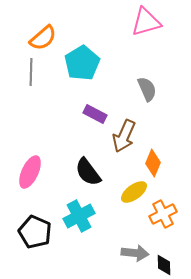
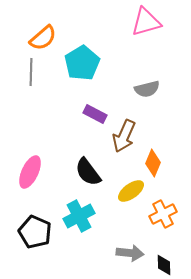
gray semicircle: rotated 100 degrees clockwise
yellow ellipse: moved 3 px left, 1 px up
gray arrow: moved 5 px left
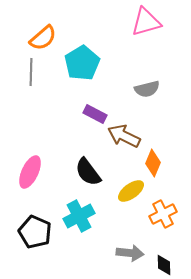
brown arrow: rotated 92 degrees clockwise
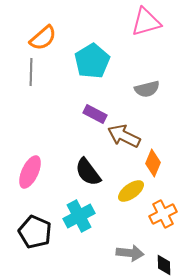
cyan pentagon: moved 10 px right, 2 px up
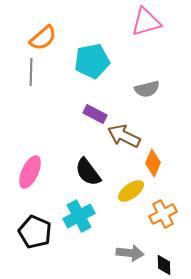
cyan pentagon: rotated 20 degrees clockwise
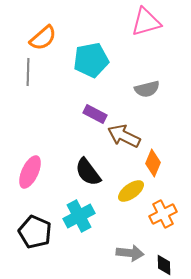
cyan pentagon: moved 1 px left, 1 px up
gray line: moved 3 px left
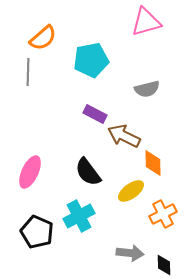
orange diamond: rotated 24 degrees counterclockwise
black pentagon: moved 2 px right
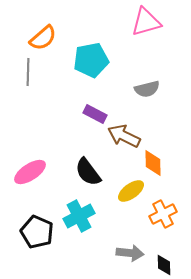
pink ellipse: rotated 32 degrees clockwise
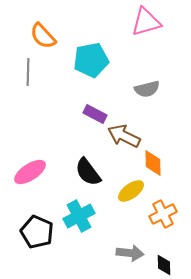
orange semicircle: moved 2 px up; rotated 88 degrees clockwise
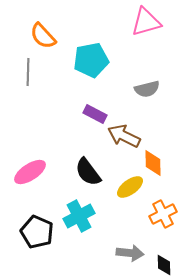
yellow ellipse: moved 1 px left, 4 px up
